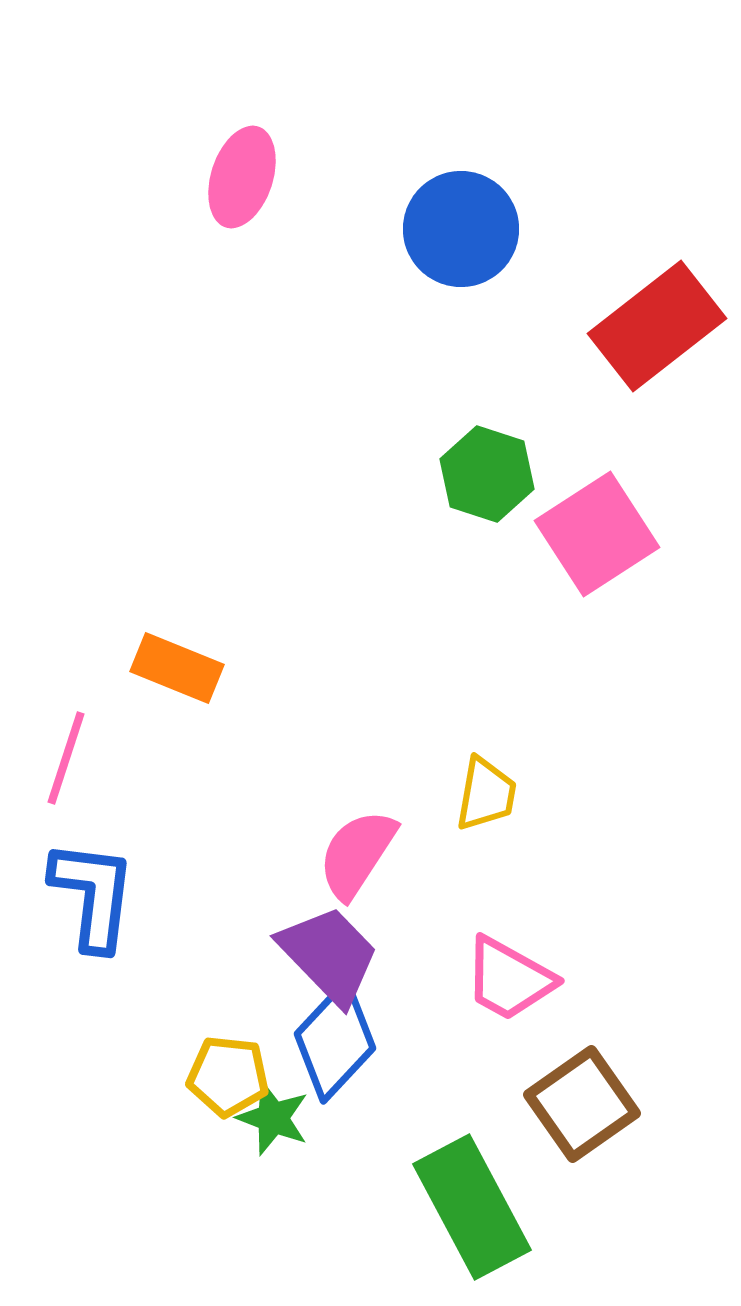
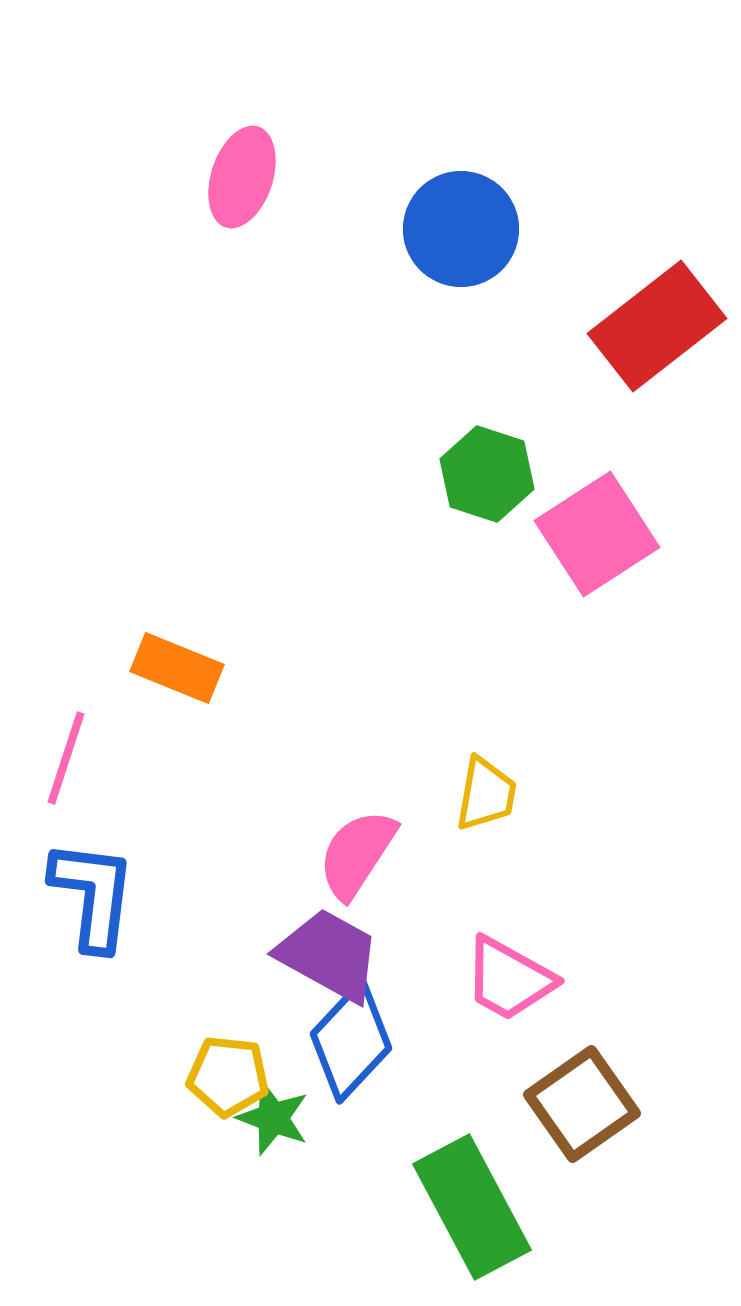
purple trapezoid: rotated 17 degrees counterclockwise
blue diamond: moved 16 px right
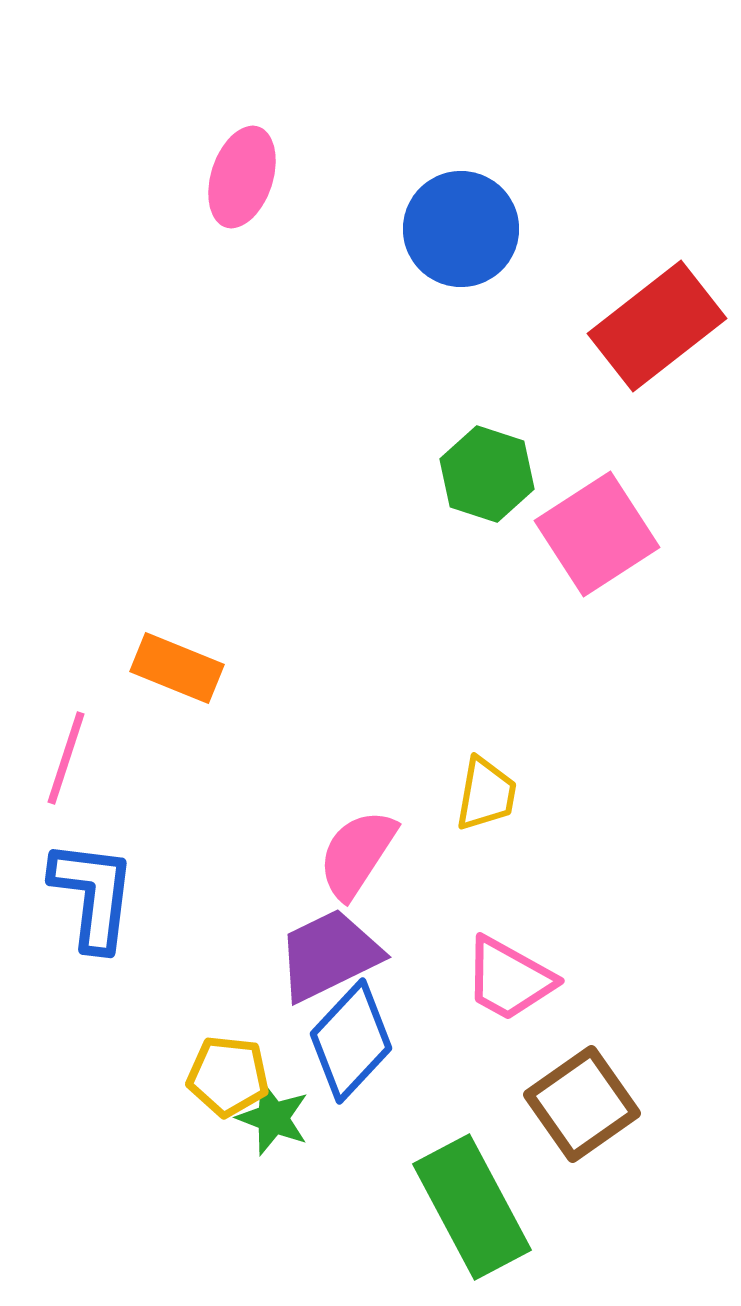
purple trapezoid: rotated 55 degrees counterclockwise
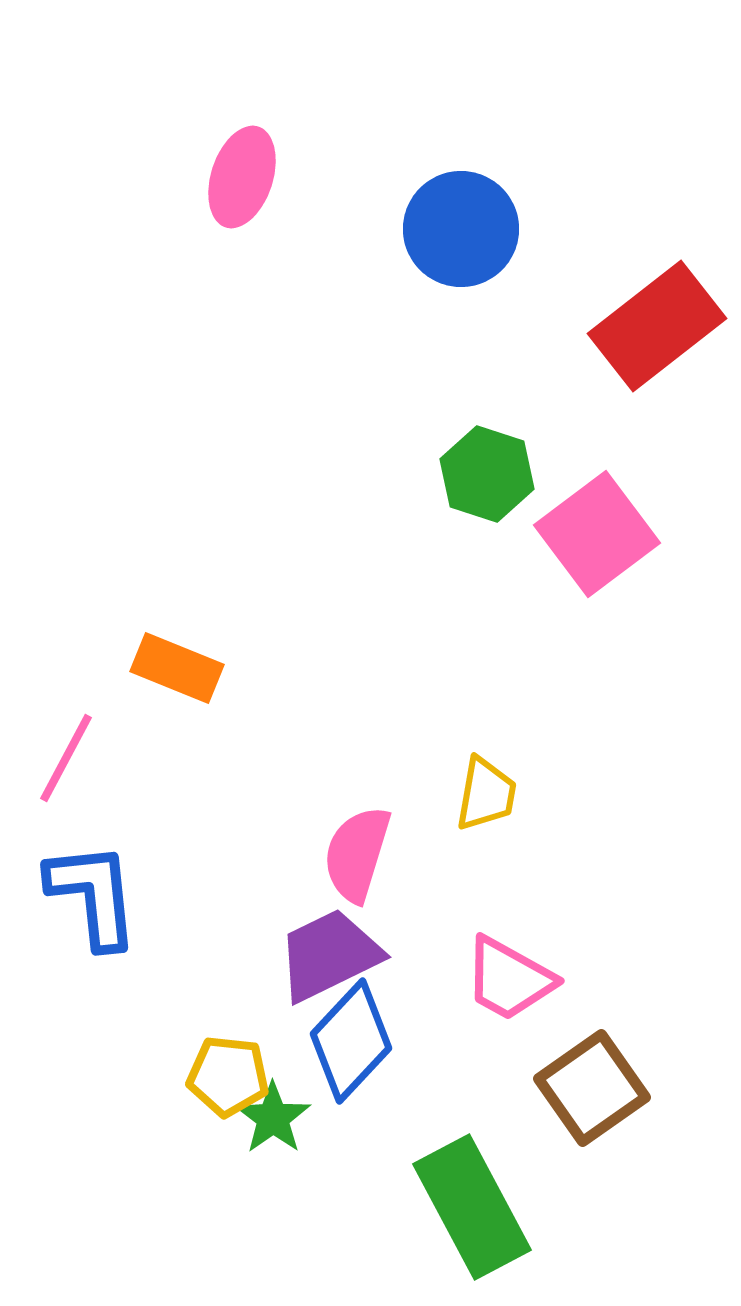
pink square: rotated 4 degrees counterclockwise
pink line: rotated 10 degrees clockwise
pink semicircle: rotated 16 degrees counterclockwise
blue L-shape: rotated 13 degrees counterclockwise
brown square: moved 10 px right, 16 px up
green star: rotated 16 degrees clockwise
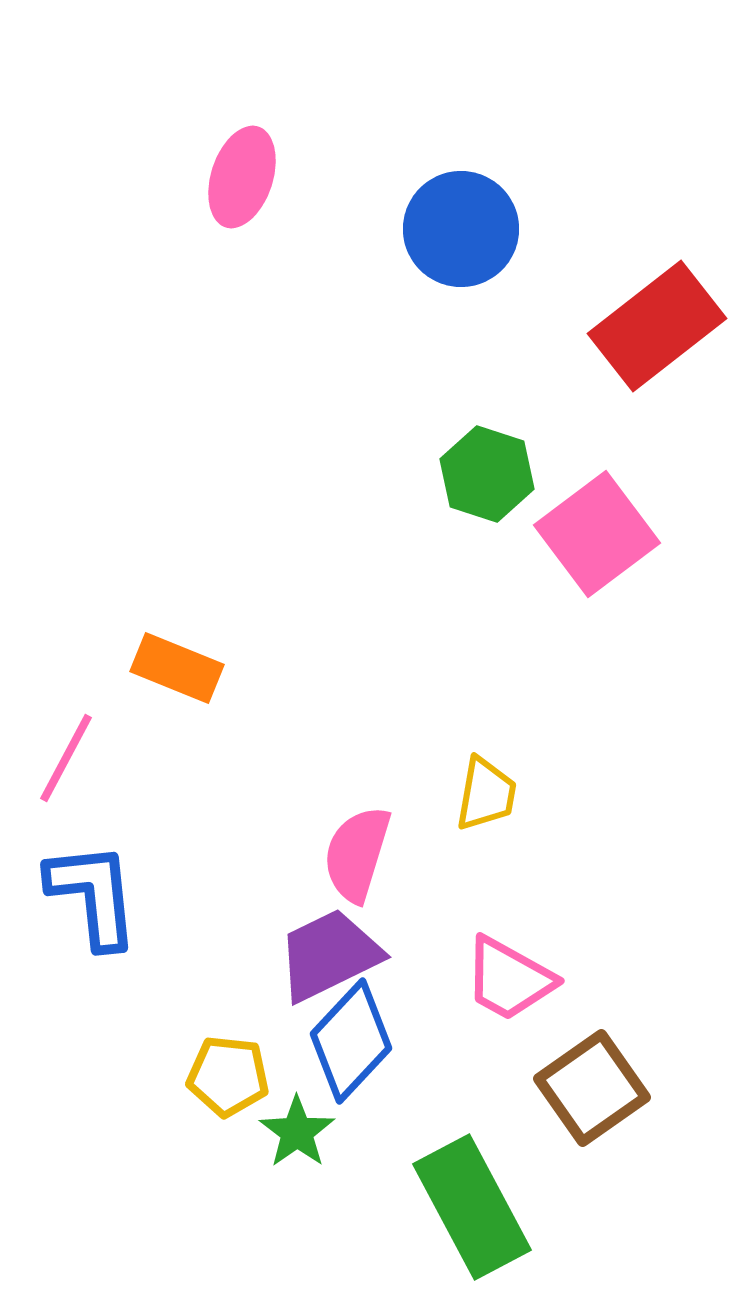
green star: moved 24 px right, 14 px down
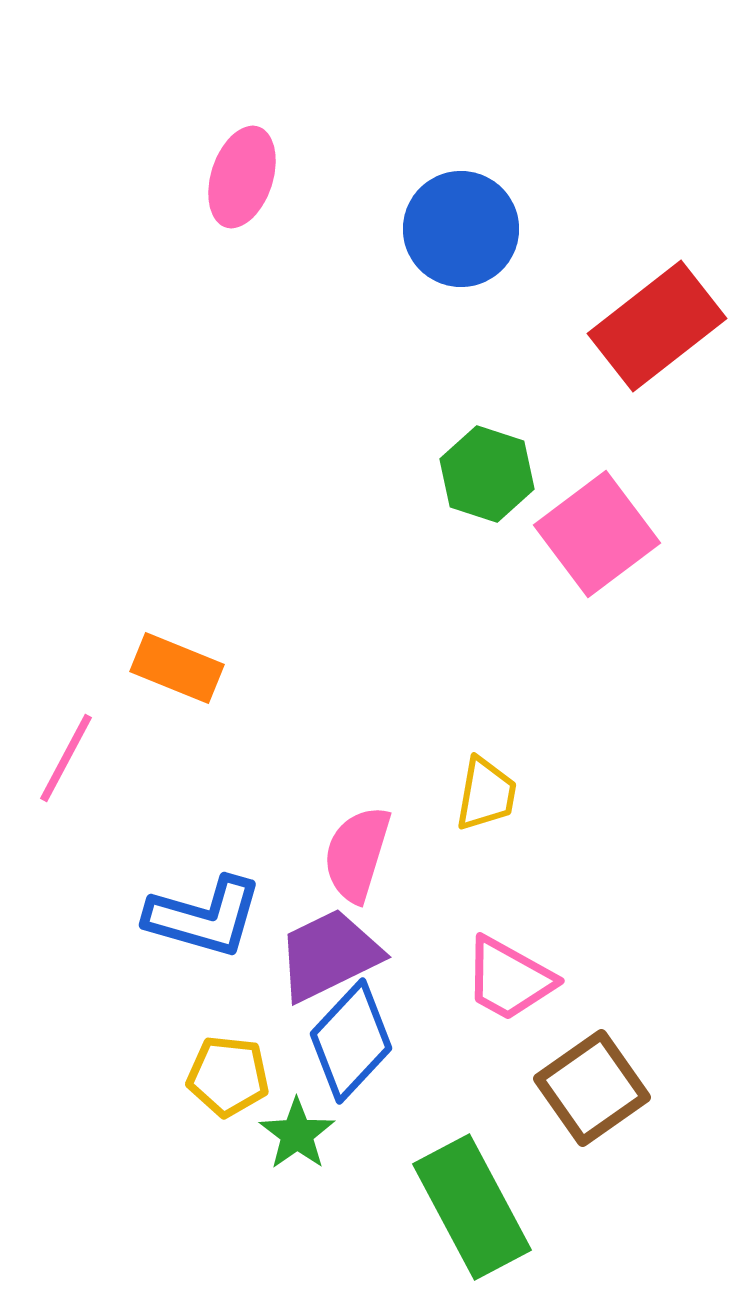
blue L-shape: moved 111 px right, 22 px down; rotated 112 degrees clockwise
green star: moved 2 px down
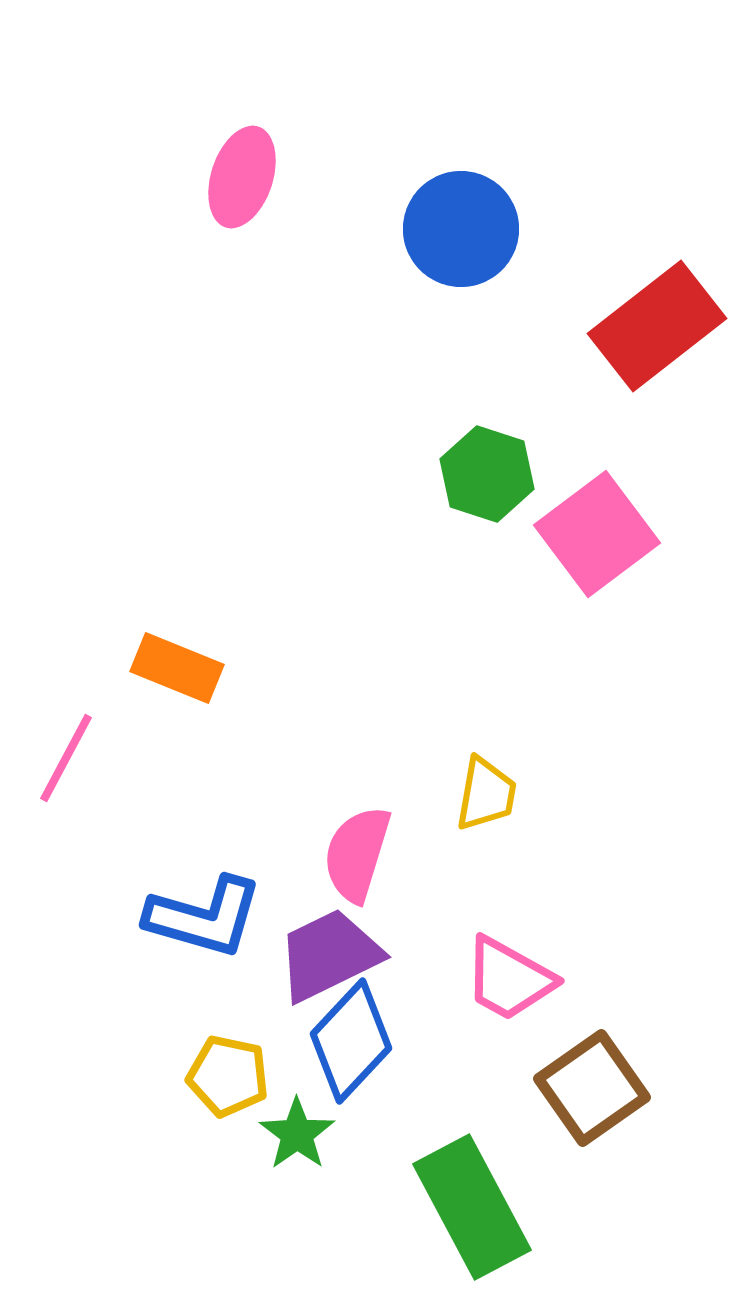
yellow pentagon: rotated 6 degrees clockwise
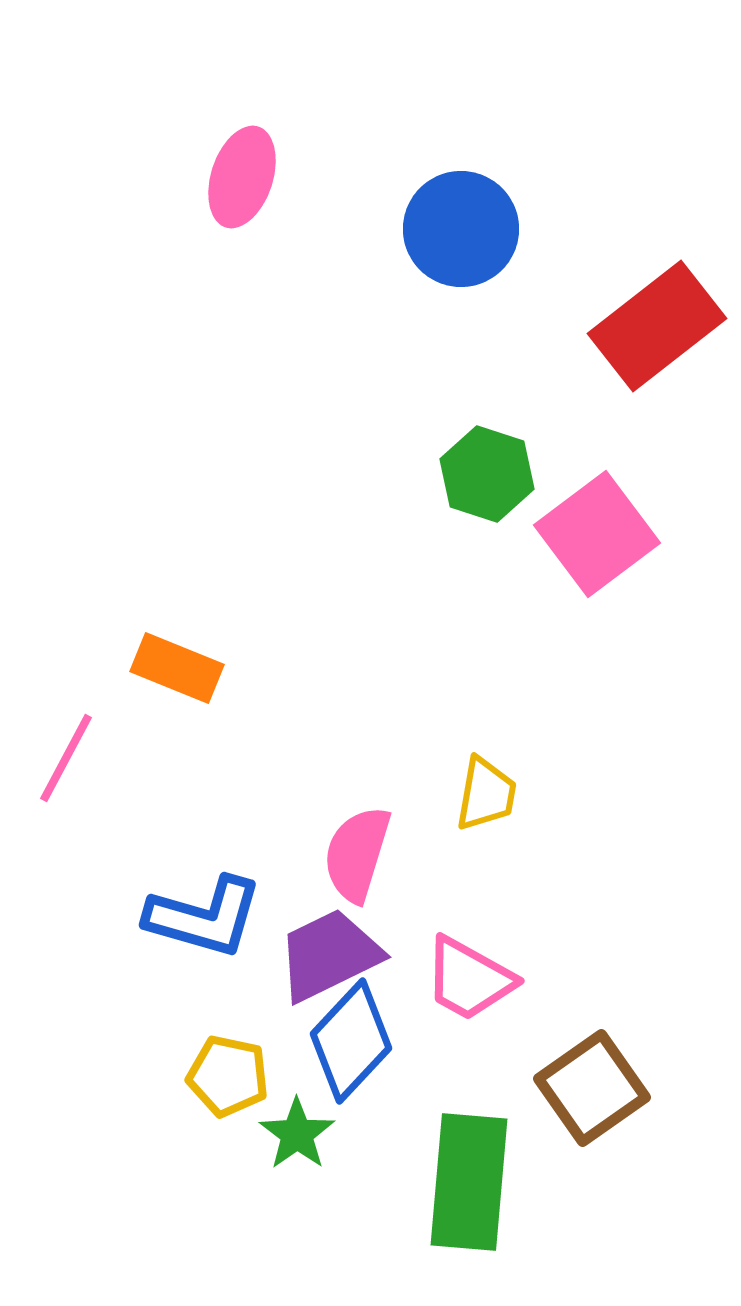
pink trapezoid: moved 40 px left
green rectangle: moved 3 px left, 25 px up; rotated 33 degrees clockwise
